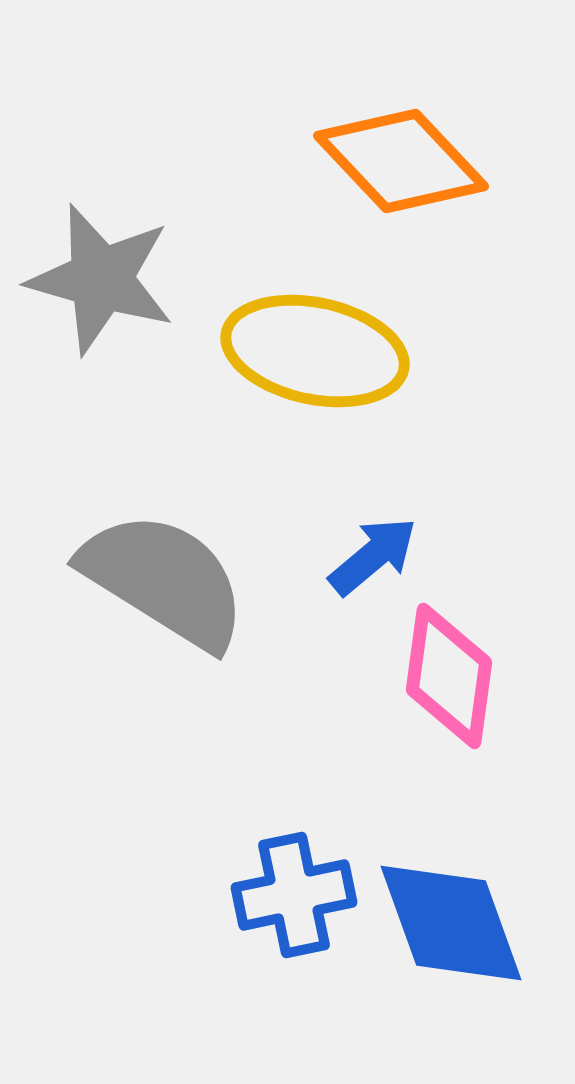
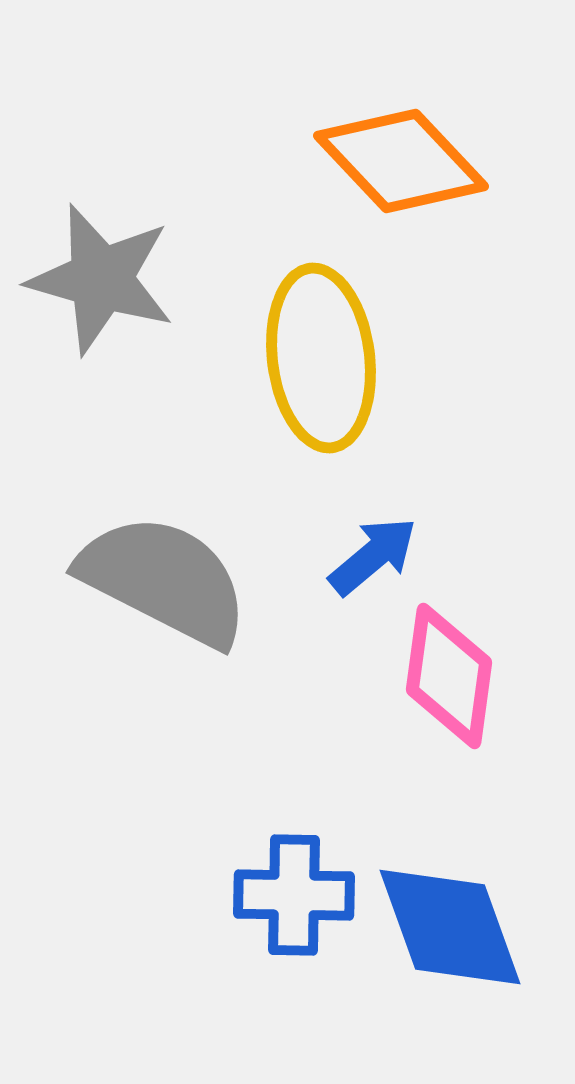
yellow ellipse: moved 6 px right, 7 px down; rotated 71 degrees clockwise
gray semicircle: rotated 5 degrees counterclockwise
blue cross: rotated 13 degrees clockwise
blue diamond: moved 1 px left, 4 px down
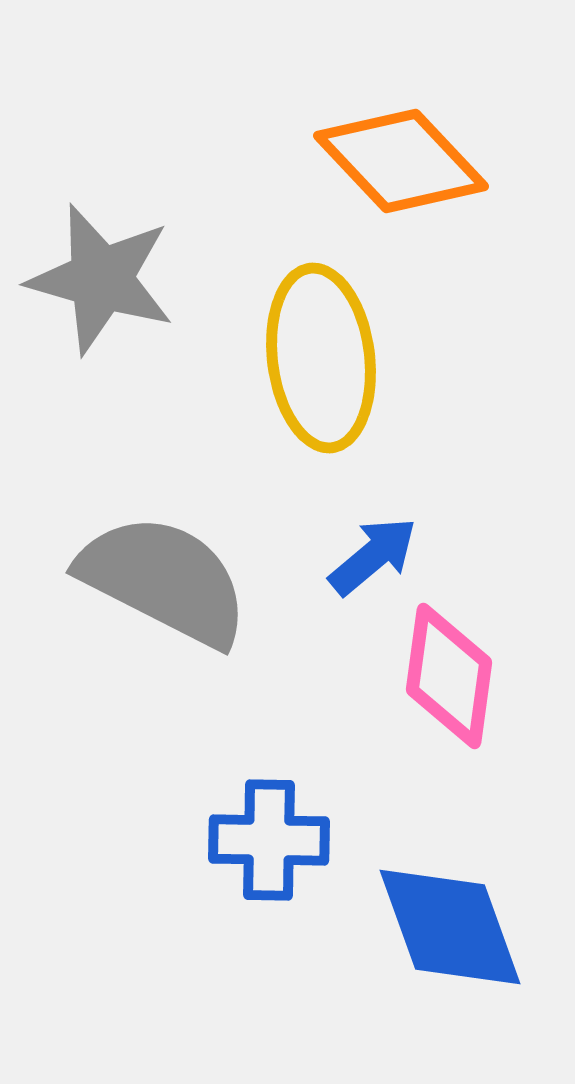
blue cross: moved 25 px left, 55 px up
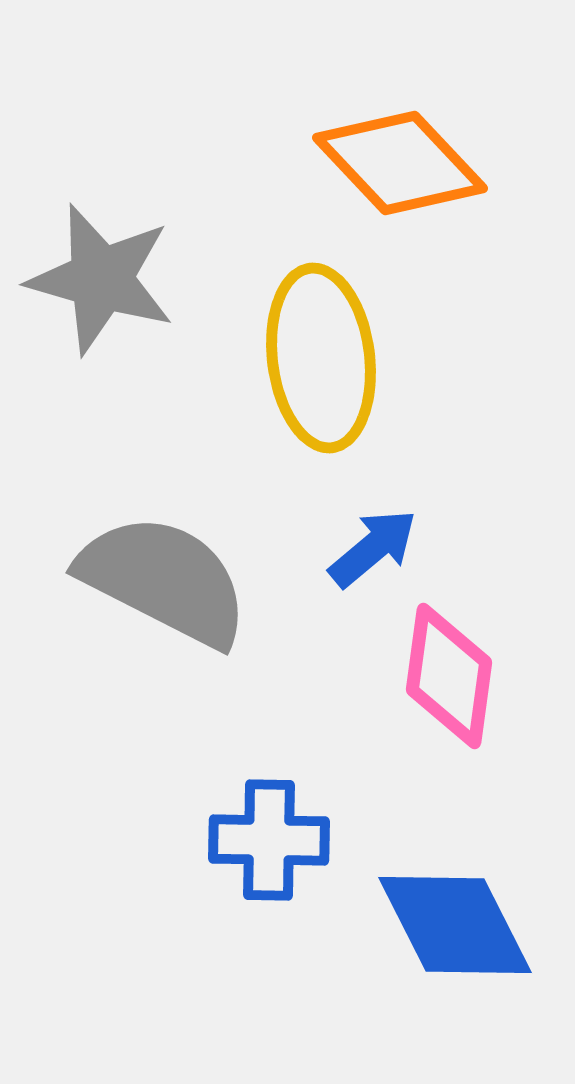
orange diamond: moved 1 px left, 2 px down
blue arrow: moved 8 px up
blue diamond: moved 5 px right, 2 px up; rotated 7 degrees counterclockwise
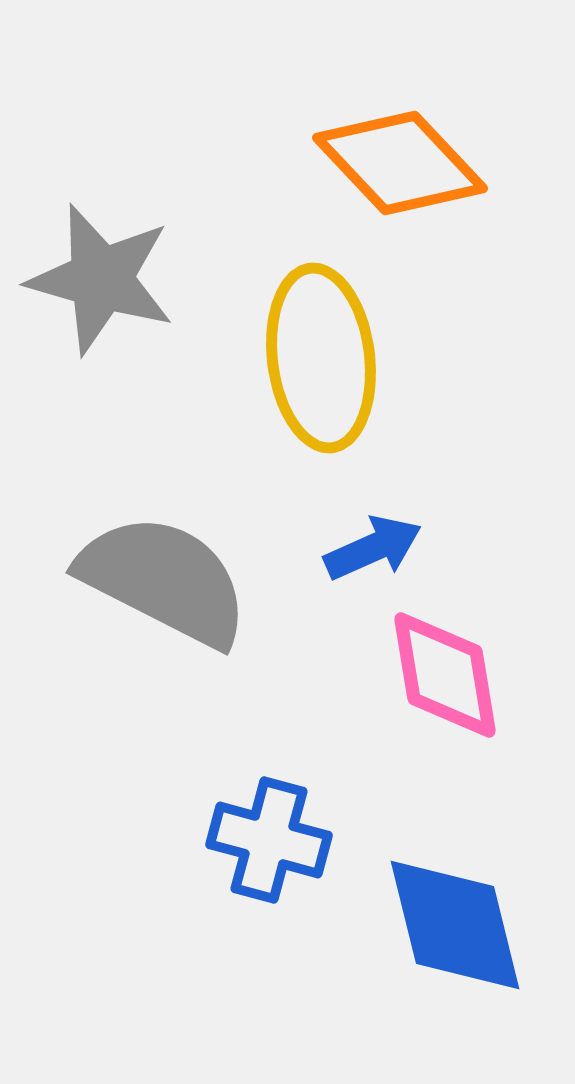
blue arrow: rotated 16 degrees clockwise
pink diamond: moved 4 px left, 1 px up; rotated 17 degrees counterclockwise
blue cross: rotated 14 degrees clockwise
blue diamond: rotated 13 degrees clockwise
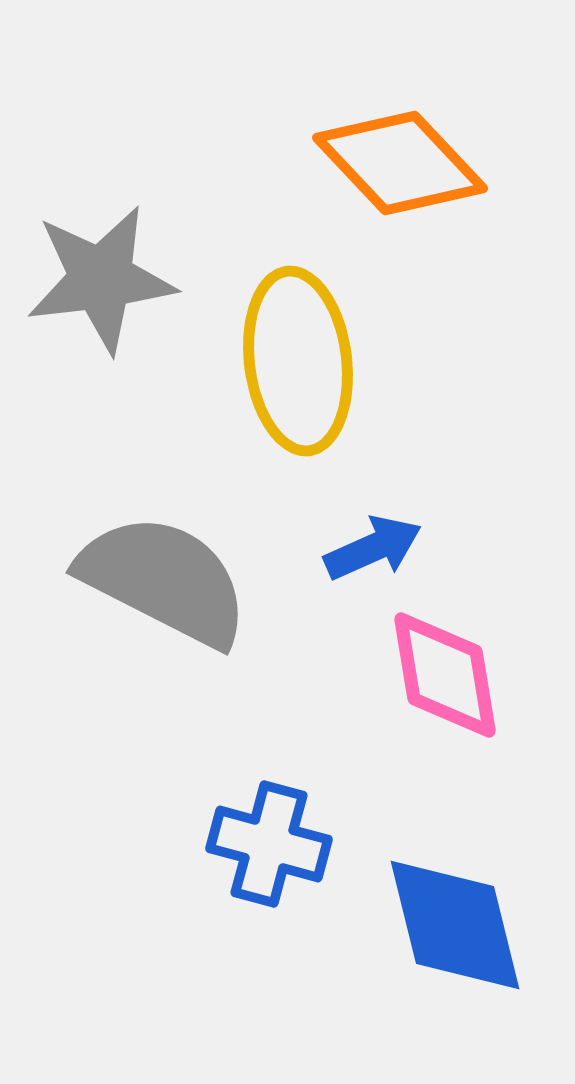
gray star: rotated 23 degrees counterclockwise
yellow ellipse: moved 23 px left, 3 px down
blue cross: moved 4 px down
